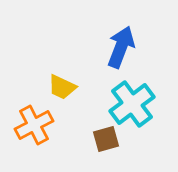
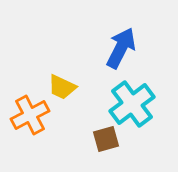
blue arrow: moved 1 px down; rotated 6 degrees clockwise
orange cross: moved 4 px left, 10 px up
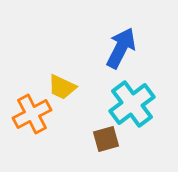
orange cross: moved 2 px right, 1 px up
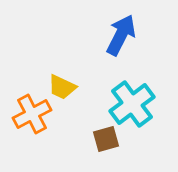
blue arrow: moved 13 px up
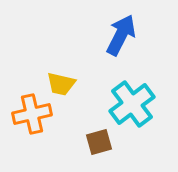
yellow trapezoid: moved 1 px left, 3 px up; rotated 12 degrees counterclockwise
orange cross: rotated 15 degrees clockwise
brown square: moved 7 px left, 3 px down
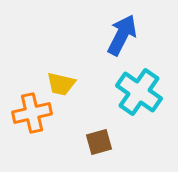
blue arrow: moved 1 px right
cyan cross: moved 7 px right, 12 px up; rotated 18 degrees counterclockwise
orange cross: moved 1 px up
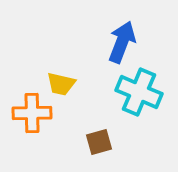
blue arrow: moved 7 px down; rotated 6 degrees counterclockwise
cyan cross: rotated 12 degrees counterclockwise
orange cross: rotated 12 degrees clockwise
